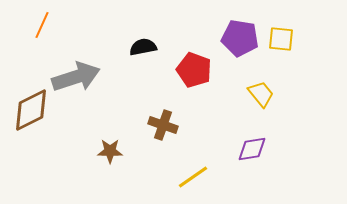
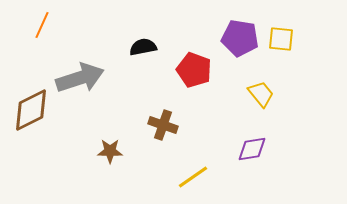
gray arrow: moved 4 px right, 1 px down
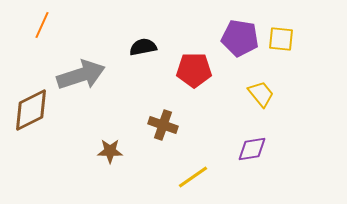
red pentagon: rotated 20 degrees counterclockwise
gray arrow: moved 1 px right, 3 px up
